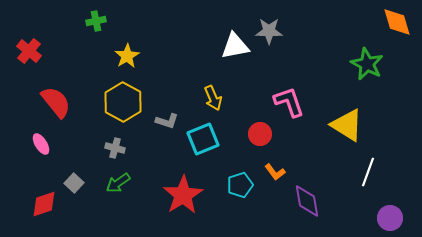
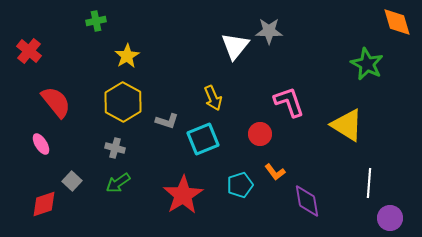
white triangle: rotated 40 degrees counterclockwise
white line: moved 1 px right, 11 px down; rotated 16 degrees counterclockwise
gray square: moved 2 px left, 2 px up
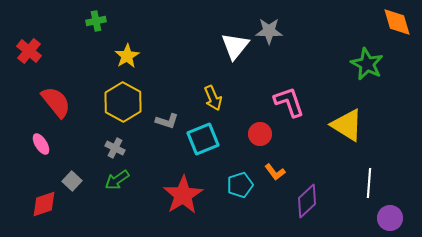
gray cross: rotated 12 degrees clockwise
green arrow: moved 1 px left, 3 px up
purple diamond: rotated 56 degrees clockwise
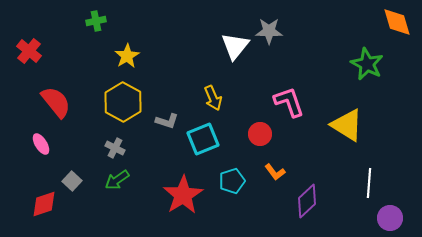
cyan pentagon: moved 8 px left, 4 px up
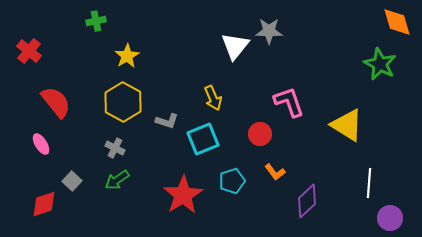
green star: moved 13 px right
